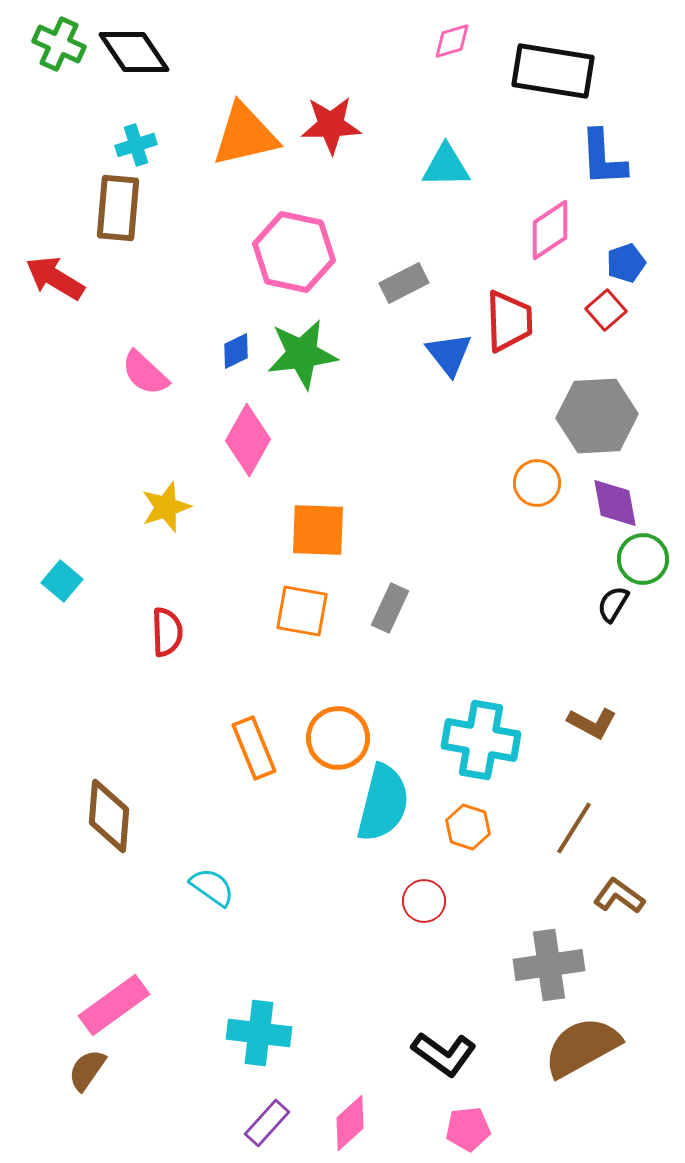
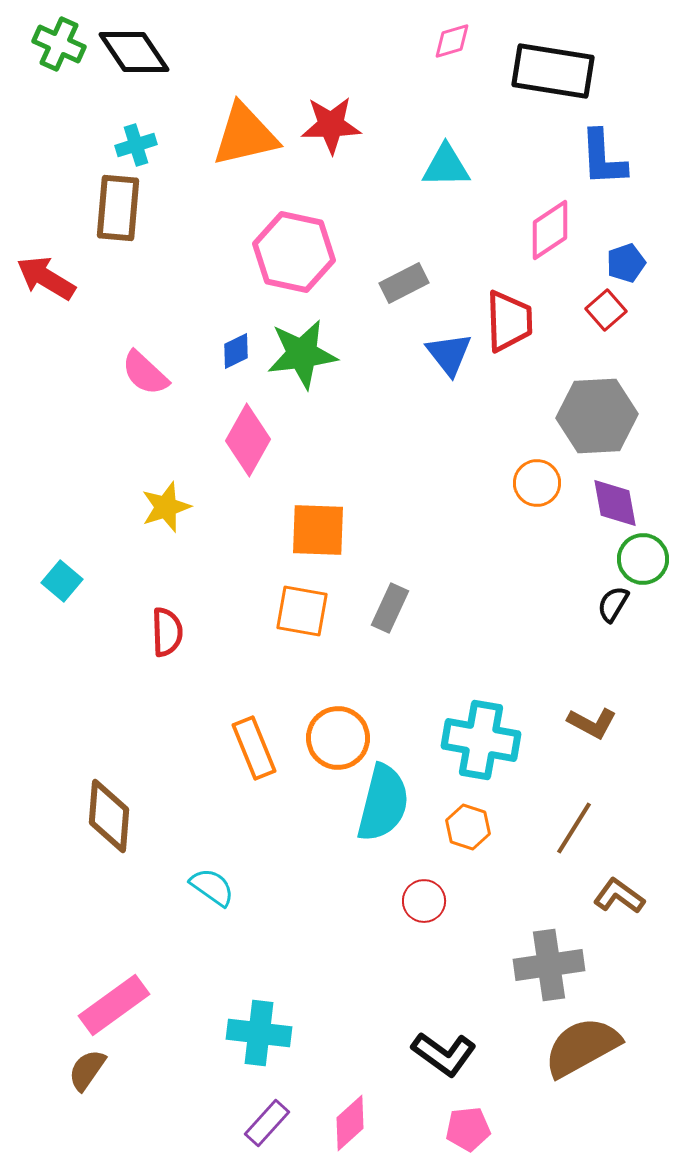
red arrow at (55, 278): moved 9 px left
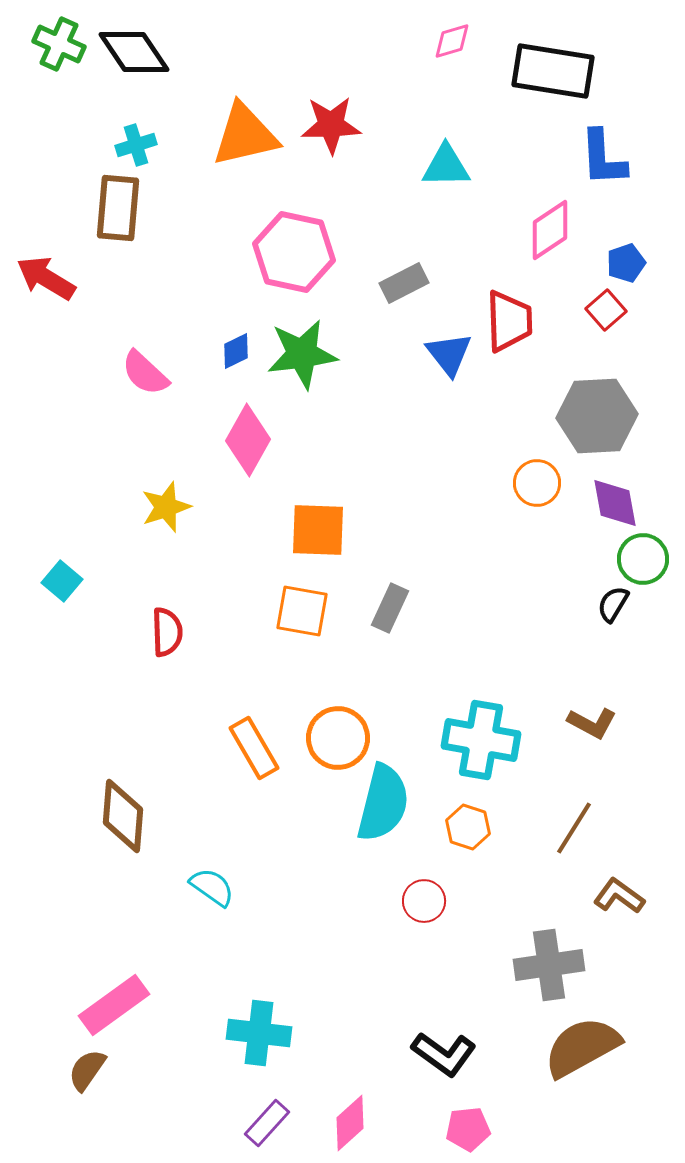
orange rectangle at (254, 748): rotated 8 degrees counterclockwise
brown diamond at (109, 816): moved 14 px right
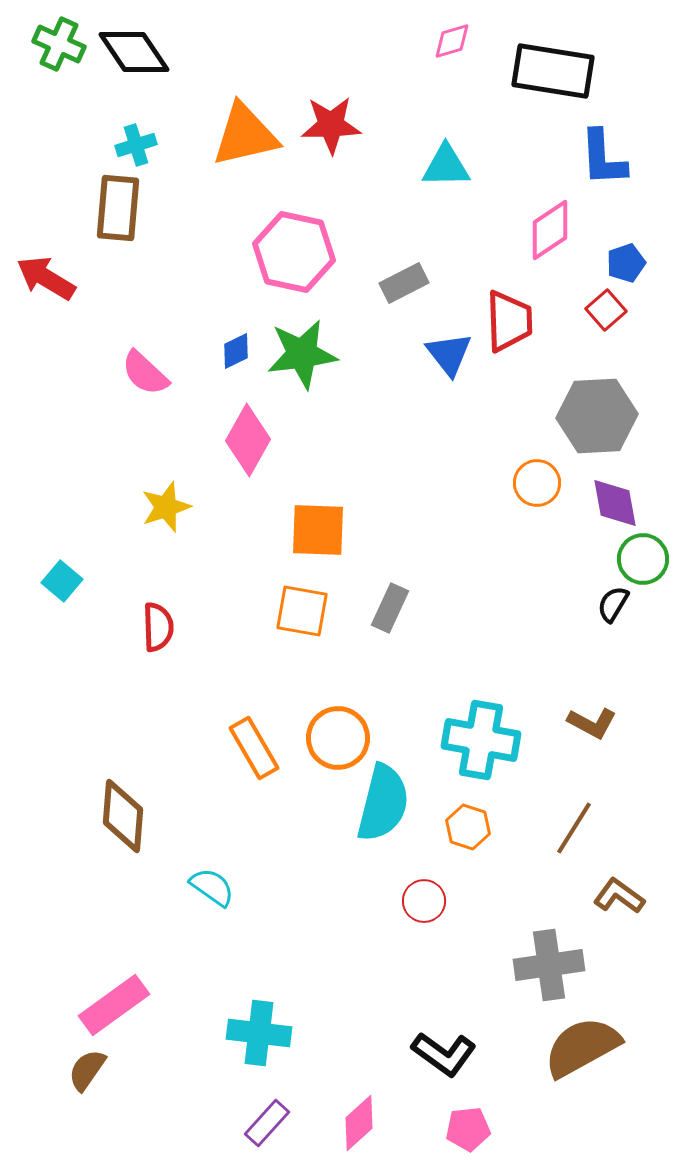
red semicircle at (167, 632): moved 9 px left, 5 px up
pink diamond at (350, 1123): moved 9 px right
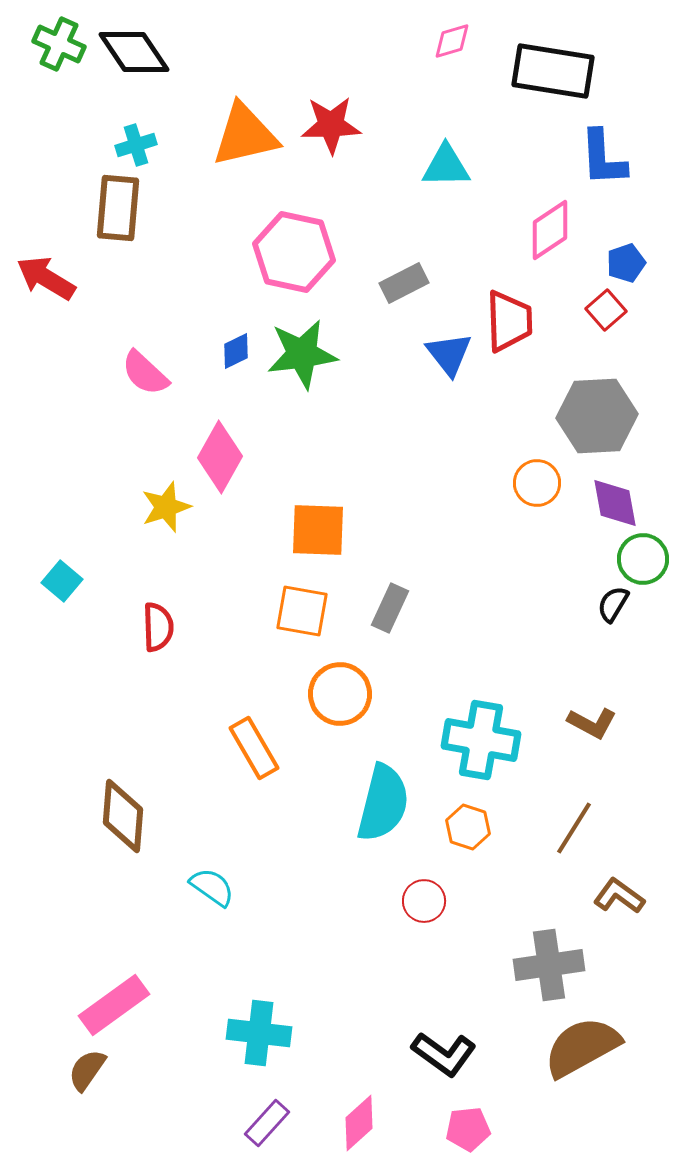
pink diamond at (248, 440): moved 28 px left, 17 px down
orange circle at (338, 738): moved 2 px right, 44 px up
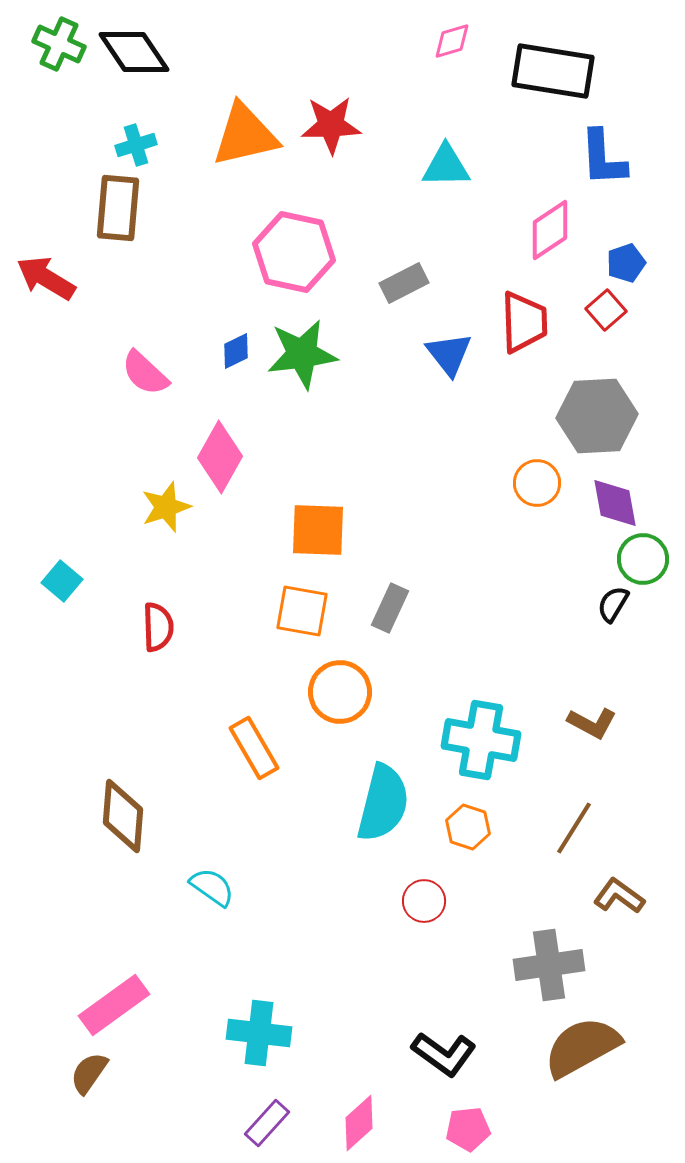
red trapezoid at (509, 321): moved 15 px right, 1 px down
orange circle at (340, 694): moved 2 px up
brown semicircle at (87, 1070): moved 2 px right, 3 px down
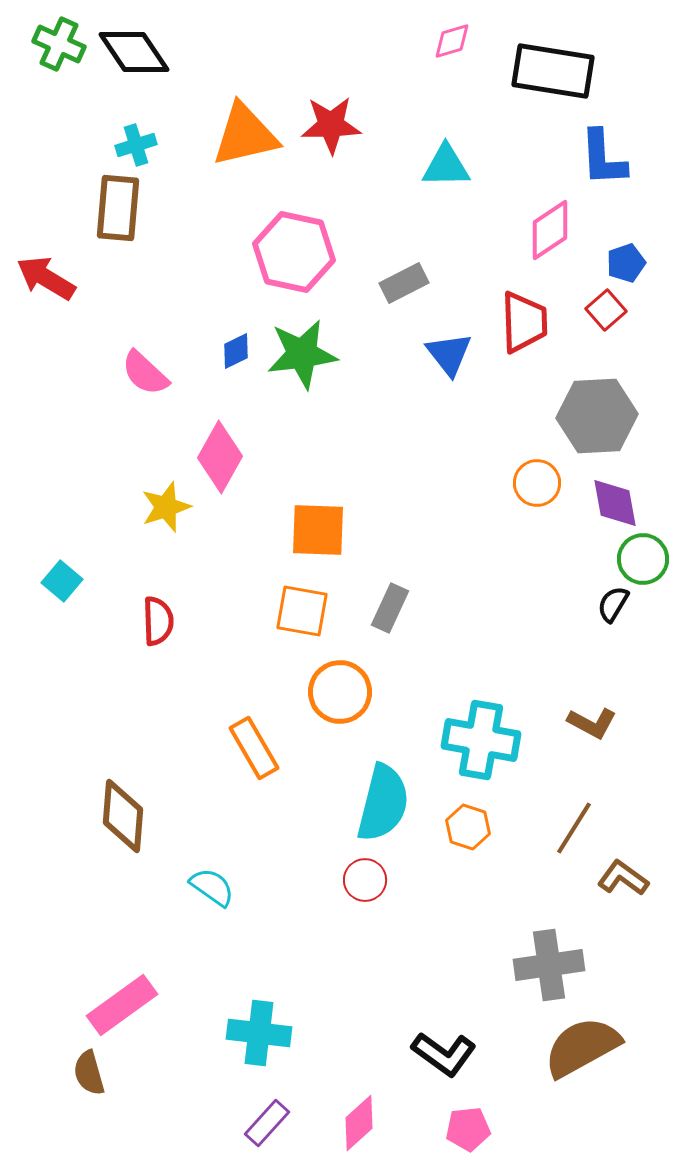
red semicircle at (158, 627): moved 6 px up
brown L-shape at (619, 896): moved 4 px right, 18 px up
red circle at (424, 901): moved 59 px left, 21 px up
pink rectangle at (114, 1005): moved 8 px right
brown semicircle at (89, 1073): rotated 51 degrees counterclockwise
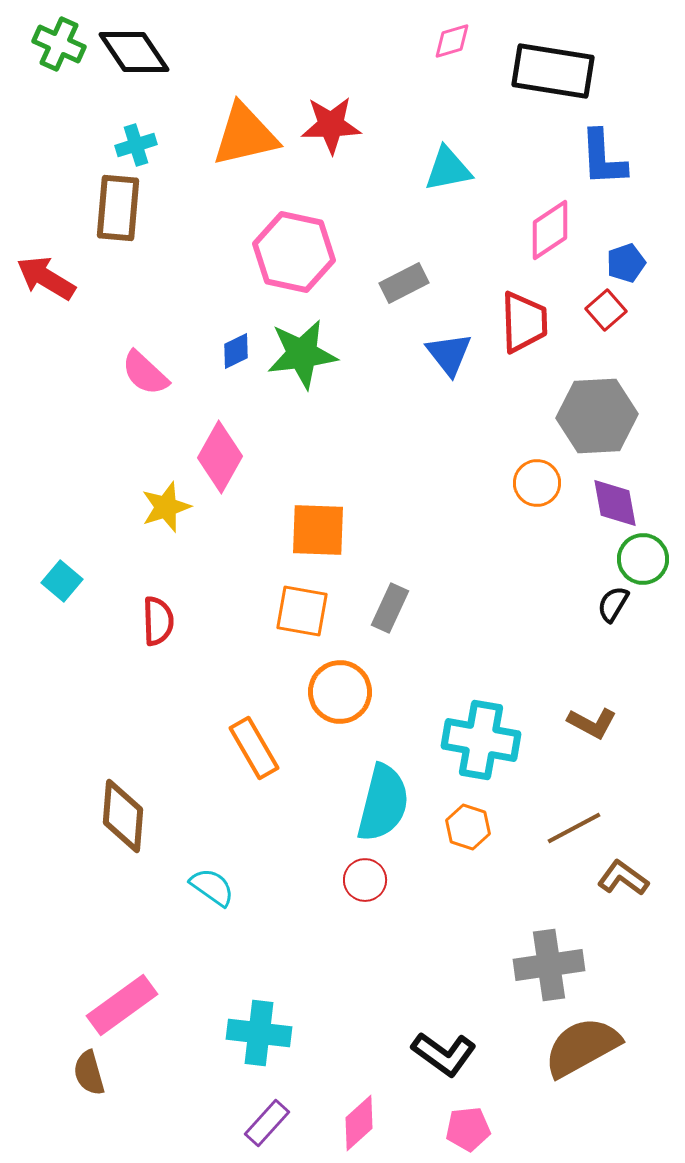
cyan triangle at (446, 166): moved 2 px right, 3 px down; rotated 10 degrees counterclockwise
brown line at (574, 828): rotated 30 degrees clockwise
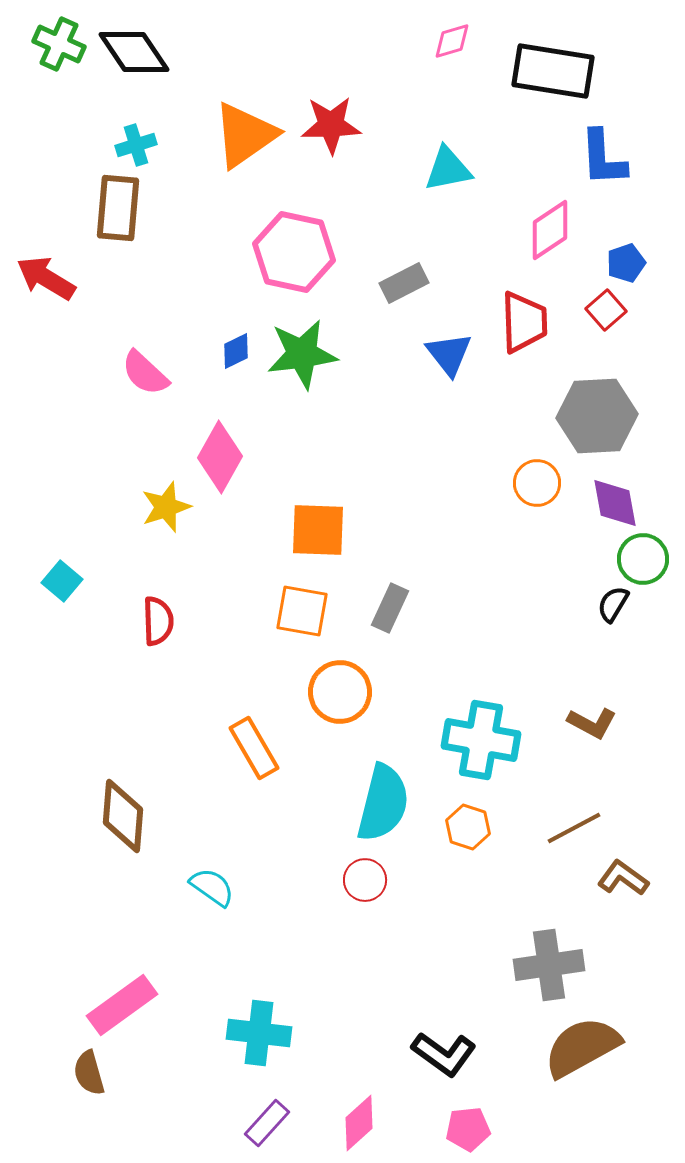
orange triangle at (245, 135): rotated 22 degrees counterclockwise
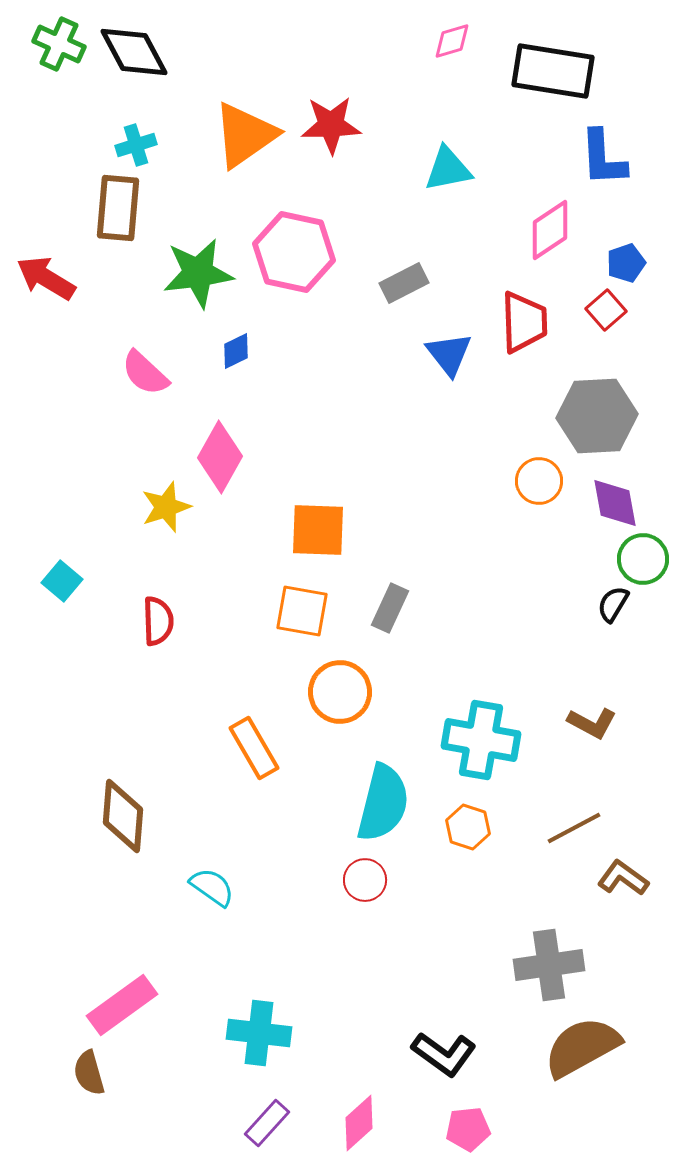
black diamond at (134, 52): rotated 6 degrees clockwise
green star at (302, 354): moved 104 px left, 81 px up
orange circle at (537, 483): moved 2 px right, 2 px up
